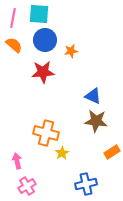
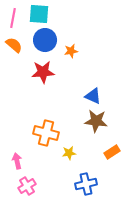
yellow star: moved 7 px right; rotated 24 degrees clockwise
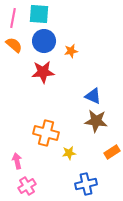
blue circle: moved 1 px left, 1 px down
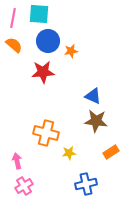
blue circle: moved 4 px right
orange rectangle: moved 1 px left
pink cross: moved 3 px left
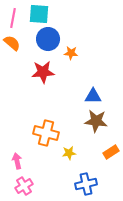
blue circle: moved 2 px up
orange semicircle: moved 2 px left, 2 px up
orange star: moved 2 px down; rotated 16 degrees clockwise
blue triangle: rotated 24 degrees counterclockwise
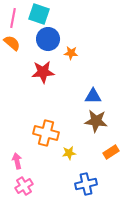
cyan square: rotated 15 degrees clockwise
